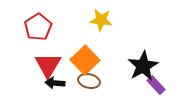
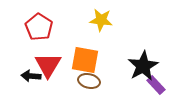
red pentagon: moved 1 px right; rotated 8 degrees counterclockwise
orange square: rotated 36 degrees counterclockwise
black arrow: moved 24 px left, 7 px up
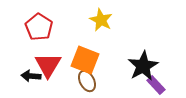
yellow star: rotated 20 degrees clockwise
orange square: rotated 12 degrees clockwise
brown ellipse: moved 2 px left; rotated 50 degrees clockwise
